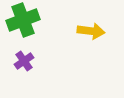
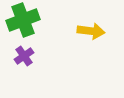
purple cross: moved 5 px up
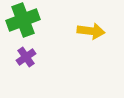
purple cross: moved 2 px right, 1 px down
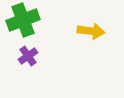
purple cross: moved 2 px right, 1 px up
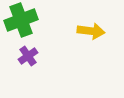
green cross: moved 2 px left
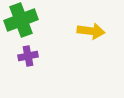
purple cross: rotated 24 degrees clockwise
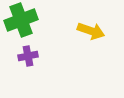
yellow arrow: rotated 12 degrees clockwise
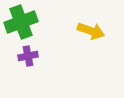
green cross: moved 2 px down
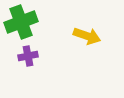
yellow arrow: moved 4 px left, 5 px down
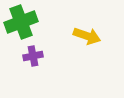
purple cross: moved 5 px right
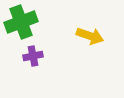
yellow arrow: moved 3 px right
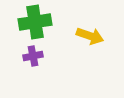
green cross: moved 14 px right; rotated 12 degrees clockwise
